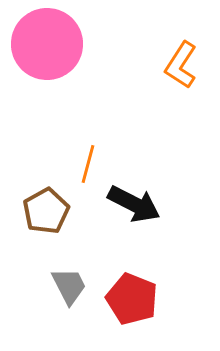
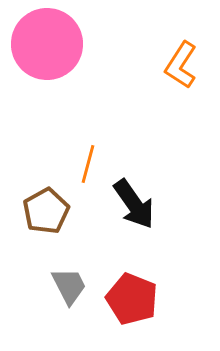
black arrow: rotated 28 degrees clockwise
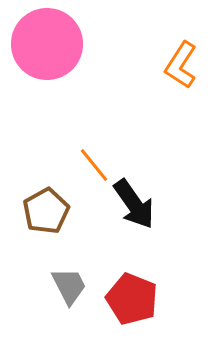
orange line: moved 6 px right, 1 px down; rotated 54 degrees counterclockwise
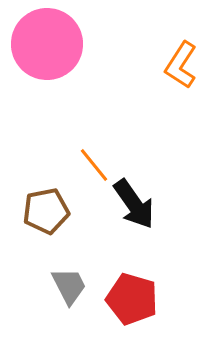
brown pentagon: rotated 18 degrees clockwise
red pentagon: rotated 6 degrees counterclockwise
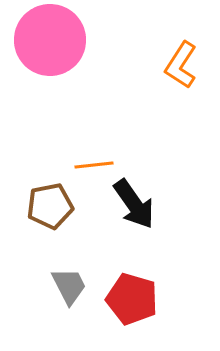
pink circle: moved 3 px right, 4 px up
orange line: rotated 57 degrees counterclockwise
brown pentagon: moved 4 px right, 5 px up
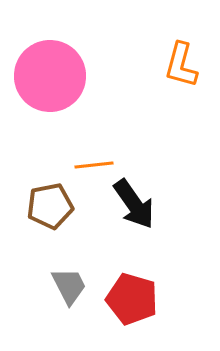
pink circle: moved 36 px down
orange L-shape: rotated 18 degrees counterclockwise
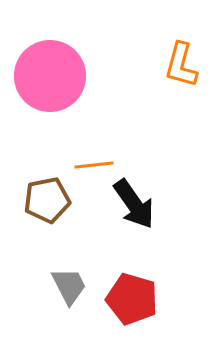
brown pentagon: moved 3 px left, 6 px up
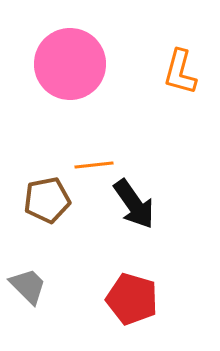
orange L-shape: moved 1 px left, 7 px down
pink circle: moved 20 px right, 12 px up
gray trapezoid: moved 41 px left; rotated 18 degrees counterclockwise
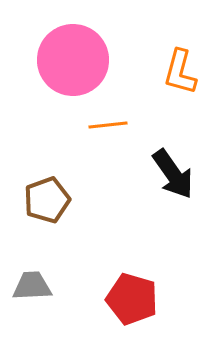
pink circle: moved 3 px right, 4 px up
orange line: moved 14 px right, 40 px up
brown pentagon: rotated 9 degrees counterclockwise
black arrow: moved 39 px right, 30 px up
gray trapezoid: moved 4 px right; rotated 48 degrees counterclockwise
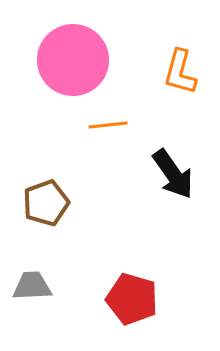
brown pentagon: moved 1 px left, 3 px down
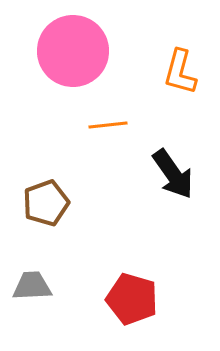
pink circle: moved 9 px up
